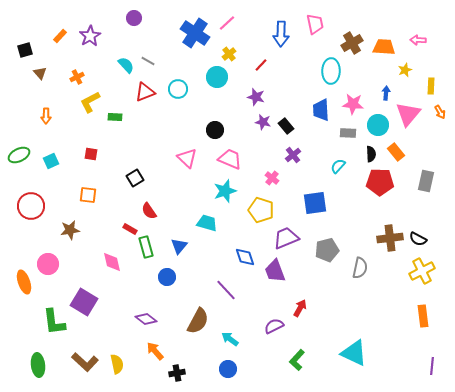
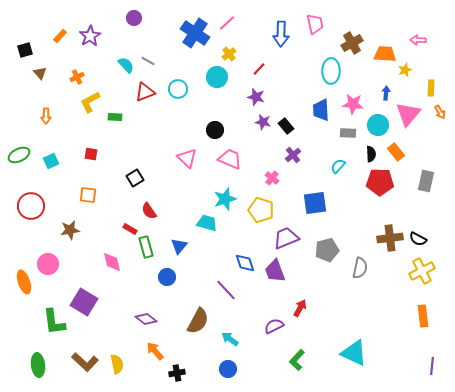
orange trapezoid at (384, 47): moved 1 px right, 7 px down
red line at (261, 65): moved 2 px left, 4 px down
yellow rectangle at (431, 86): moved 2 px down
cyan star at (225, 191): moved 8 px down
blue diamond at (245, 257): moved 6 px down
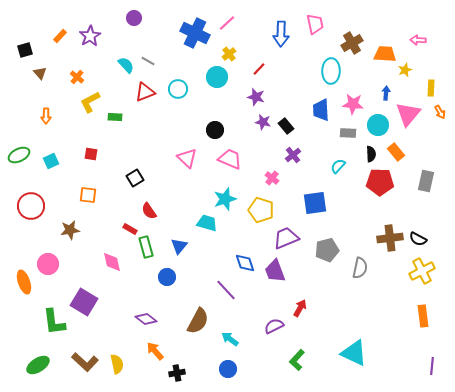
blue cross at (195, 33): rotated 8 degrees counterclockwise
orange cross at (77, 77): rotated 24 degrees counterclockwise
green ellipse at (38, 365): rotated 65 degrees clockwise
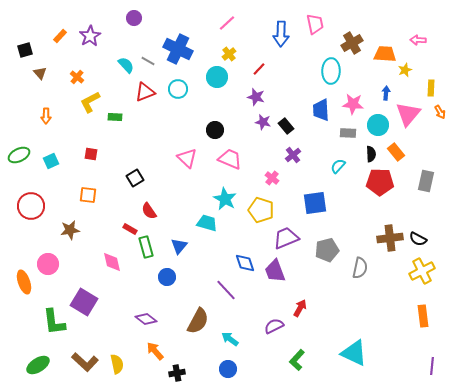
blue cross at (195, 33): moved 17 px left, 16 px down
cyan star at (225, 199): rotated 25 degrees counterclockwise
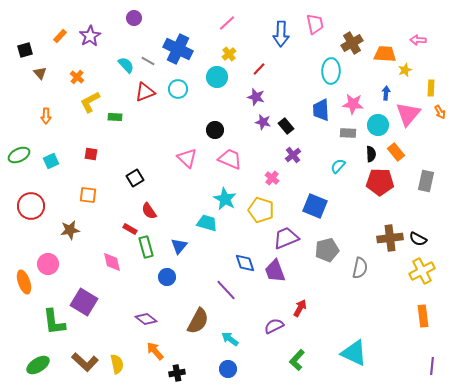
blue square at (315, 203): moved 3 px down; rotated 30 degrees clockwise
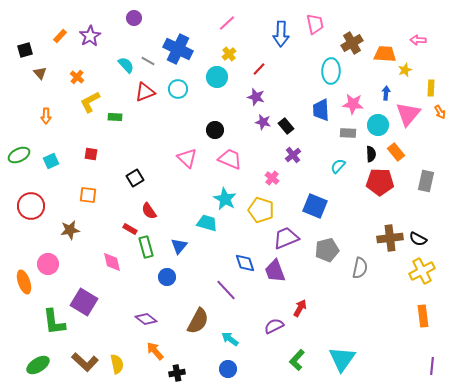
cyan triangle at (354, 353): moved 12 px left, 6 px down; rotated 40 degrees clockwise
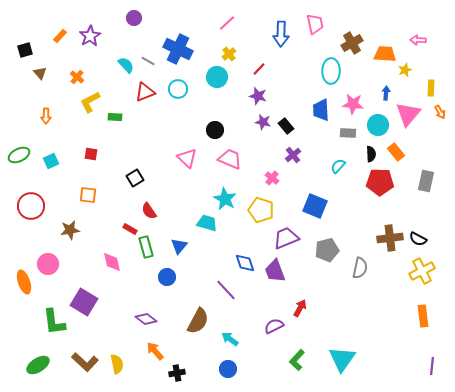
purple star at (256, 97): moved 2 px right, 1 px up
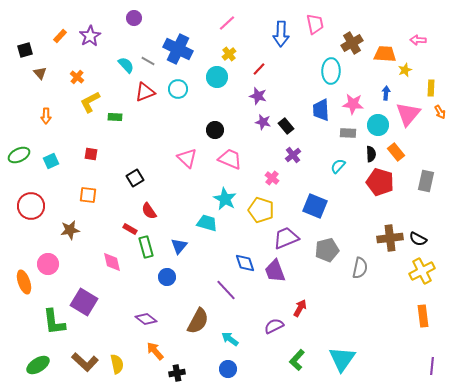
red pentagon at (380, 182): rotated 16 degrees clockwise
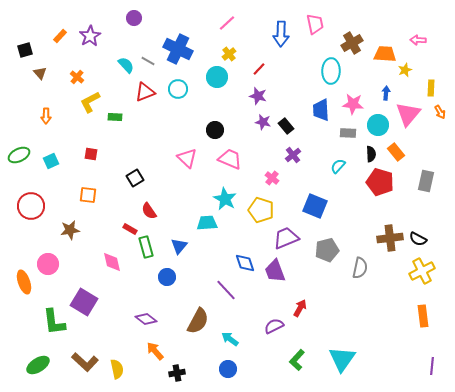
cyan trapezoid at (207, 223): rotated 20 degrees counterclockwise
yellow semicircle at (117, 364): moved 5 px down
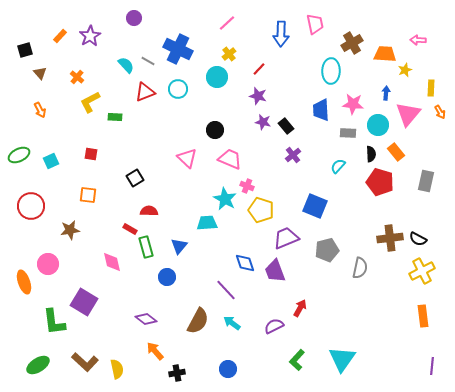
orange arrow at (46, 116): moved 6 px left, 6 px up; rotated 28 degrees counterclockwise
pink cross at (272, 178): moved 25 px left, 8 px down; rotated 16 degrees counterclockwise
red semicircle at (149, 211): rotated 126 degrees clockwise
cyan arrow at (230, 339): moved 2 px right, 16 px up
